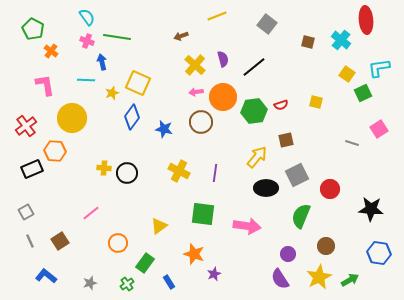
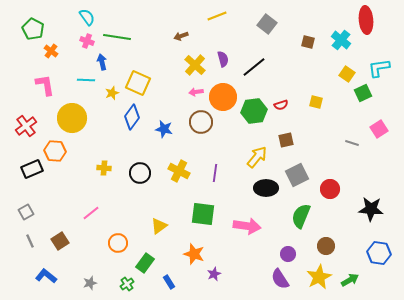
black circle at (127, 173): moved 13 px right
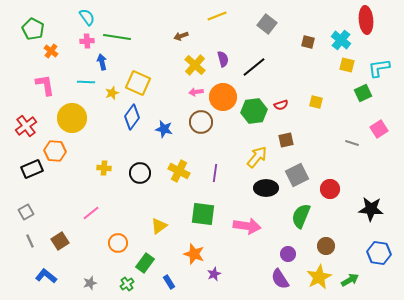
pink cross at (87, 41): rotated 24 degrees counterclockwise
yellow square at (347, 74): moved 9 px up; rotated 21 degrees counterclockwise
cyan line at (86, 80): moved 2 px down
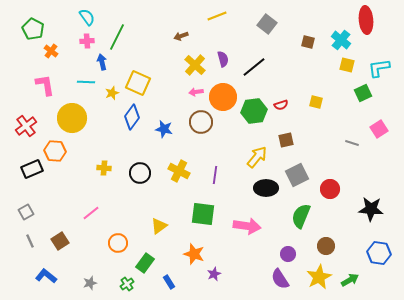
green line at (117, 37): rotated 72 degrees counterclockwise
purple line at (215, 173): moved 2 px down
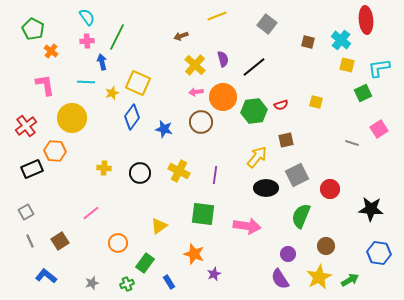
gray star at (90, 283): moved 2 px right
green cross at (127, 284): rotated 16 degrees clockwise
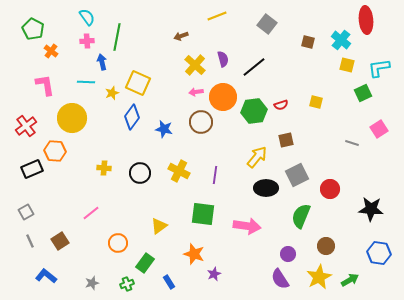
green line at (117, 37): rotated 16 degrees counterclockwise
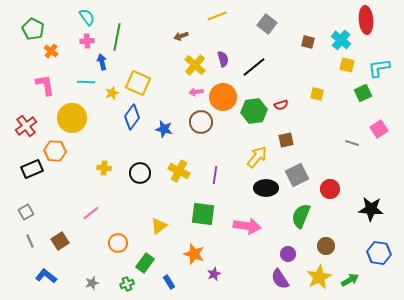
yellow square at (316, 102): moved 1 px right, 8 px up
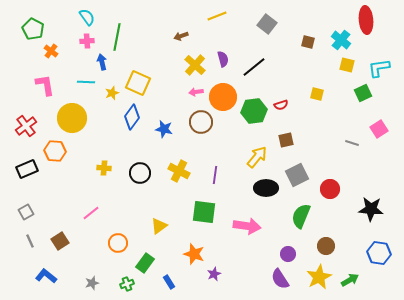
black rectangle at (32, 169): moved 5 px left
green square at (203, 214): moved 1 px right, 2 px up
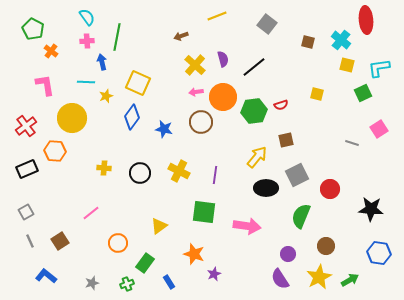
yellow star at (112, 93): moved 6 px left, 3 px down
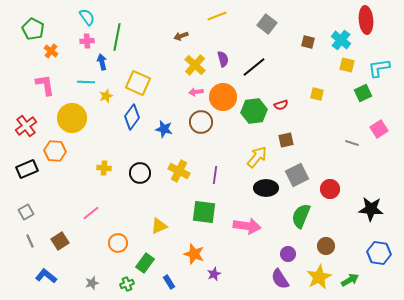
yellow triangle at (159, 226): rotated 12 degrees clockwise
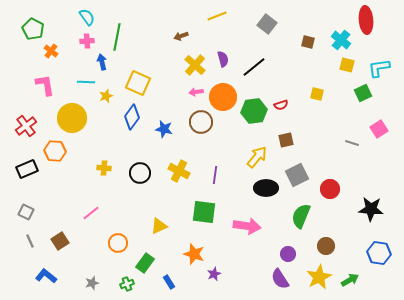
gray square at (26, 212): rotated 35 degrees counterclockwise
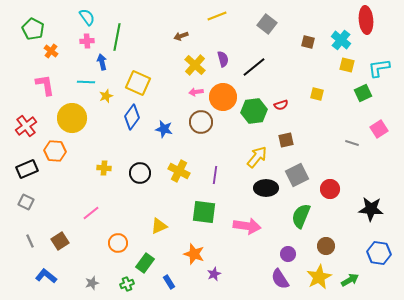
gray square at (26, 212): moved 10 px up
